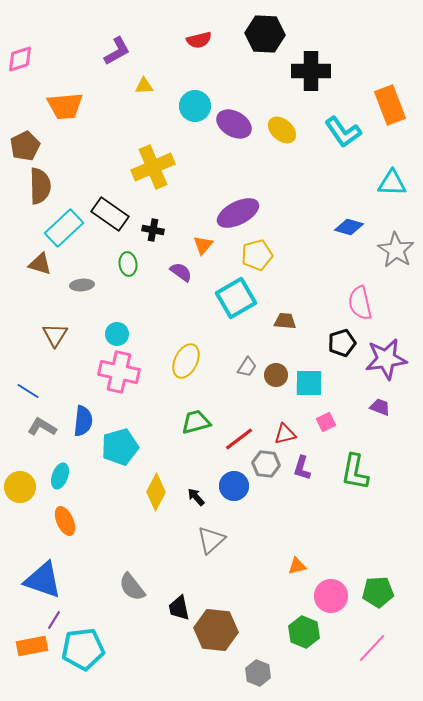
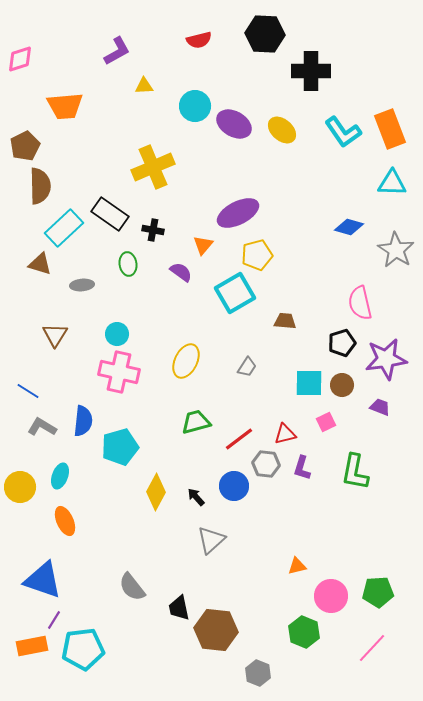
orange rectangle at (390, 105): moved 24 px down
cyan square at (236, 298): moved 1 px left, 5 px up
brown circle at (276, 375): moved 66 px right, 10 px down
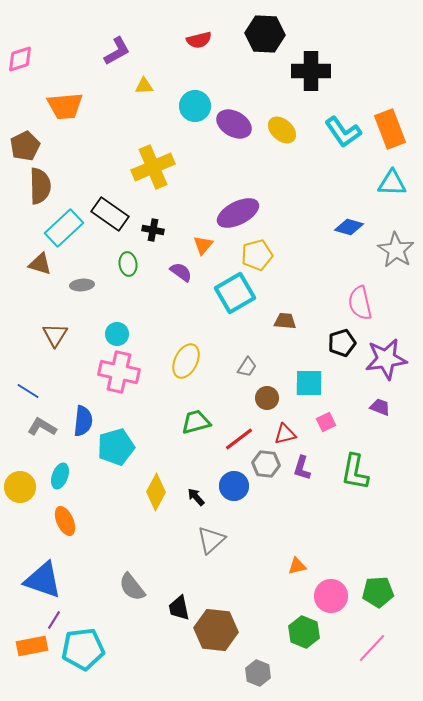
brown circle at (342, 385): moved 75 px left, 13 px down
cyan pentagon at (120, 447): moved 4 px left
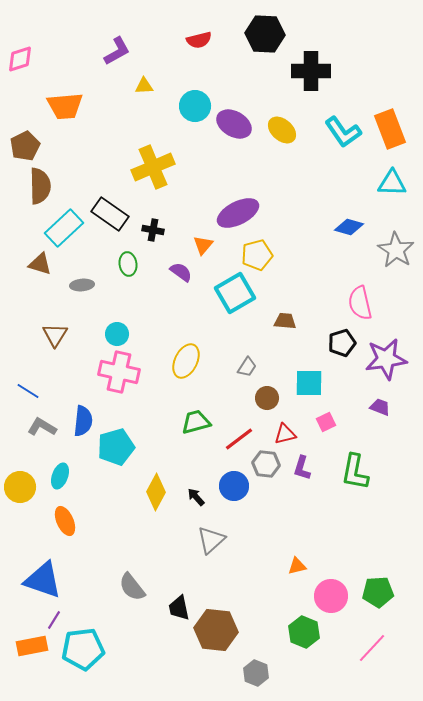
gray hexagon at (258, 673): moved 2 px left
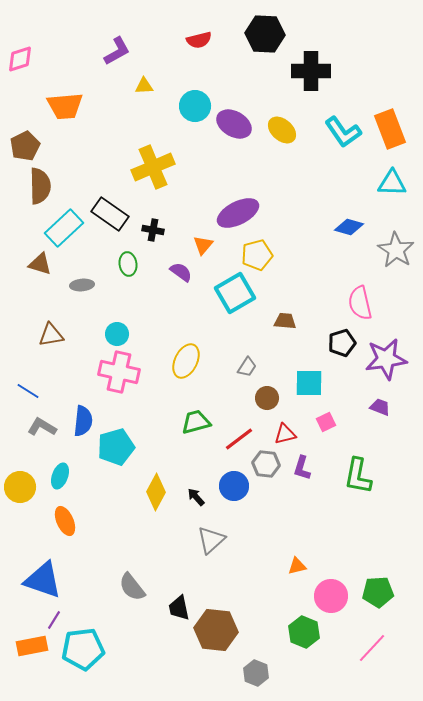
brown triangle at (55, 335): moved 4 px left; rotated 48 degrees clockwise
green L-shape at (355, 472): moved 3 px right, 4 px down
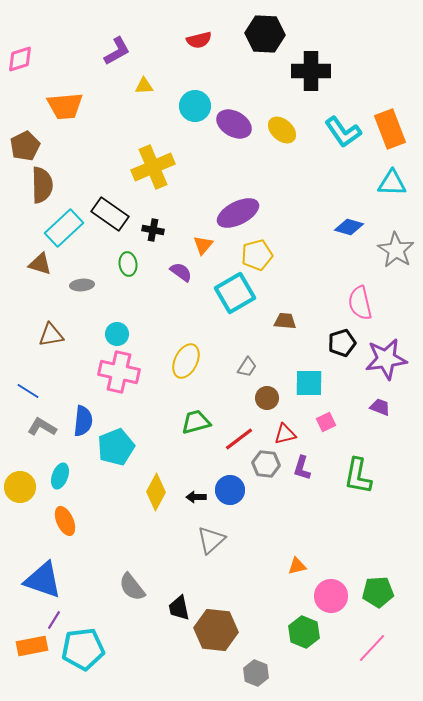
brown semicircle at (40, 186): moved 2 px right, 1 px up
cyan pentagon at (116, 447): rotated 6 degrees counterclockwise
blue circle at (234, 486): moved 4 px left, 4 px down
black arrow at (196, 497): rotated 48 degrees counterclockwise
